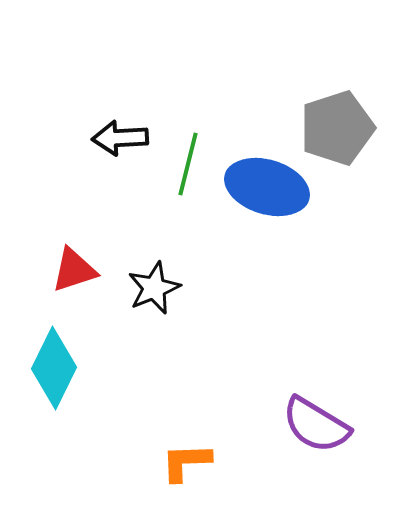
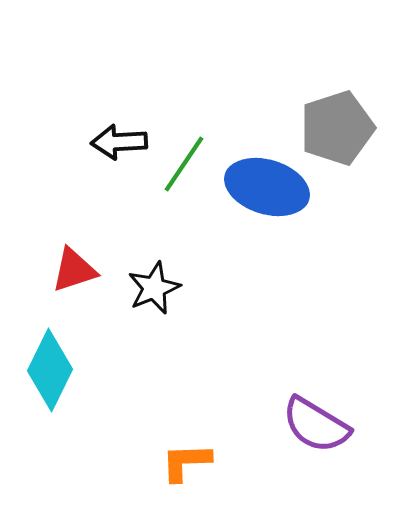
black arrow: moved 1 px left, 4 px down
green line: moved 4 px left; rotated 20 degrees clockwise
cyan diamond: moved 4 px left, 2 px down
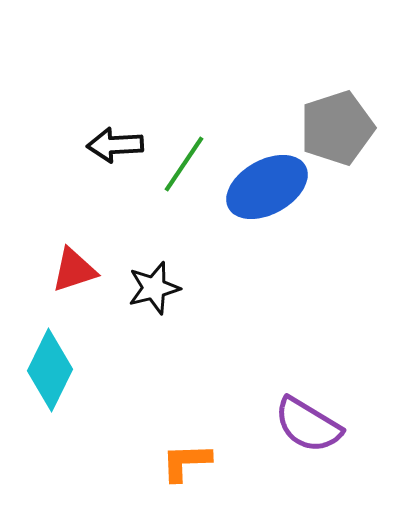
black arrow: moved 4 px left, 3 px down
blue ellipse: rotated 46 degrees counterclockwise
black star: rotated 8 degrees clockwise
purple semicircle: moved 8 px left
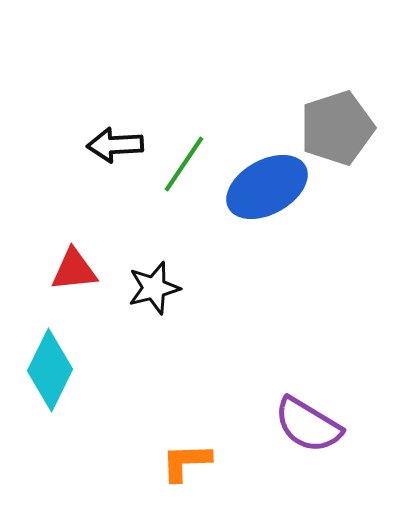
red triangle: rotated 12 degrees clockwise
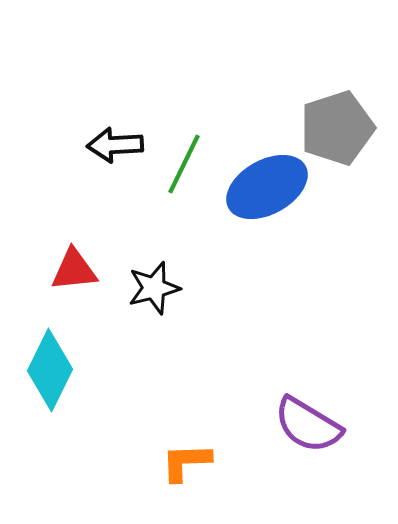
green line: rotated 8 degrees counterclockwise
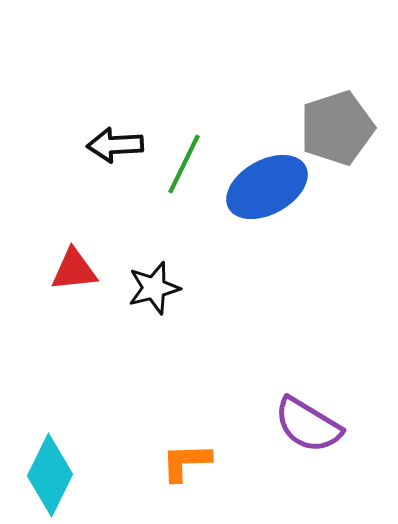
cyan diamond: moved 105 px down
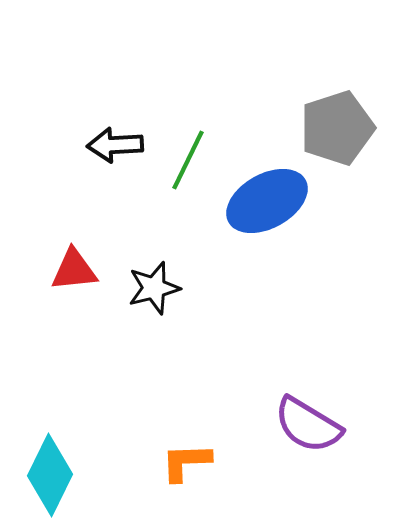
green line: moved 4 px right, 4 px up
blue ellipse: moved 14 px down
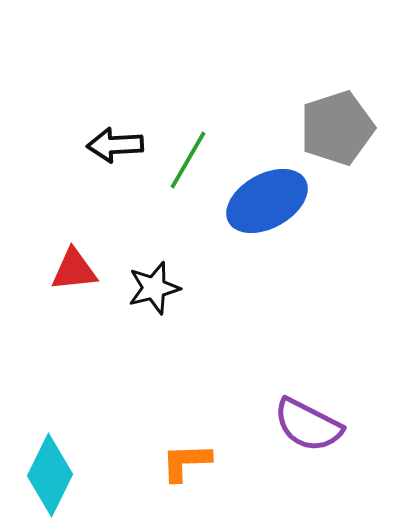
green line: rotated 4 degrees clockwise
purple semicircle: rotated 4 degrees counterclockwise
